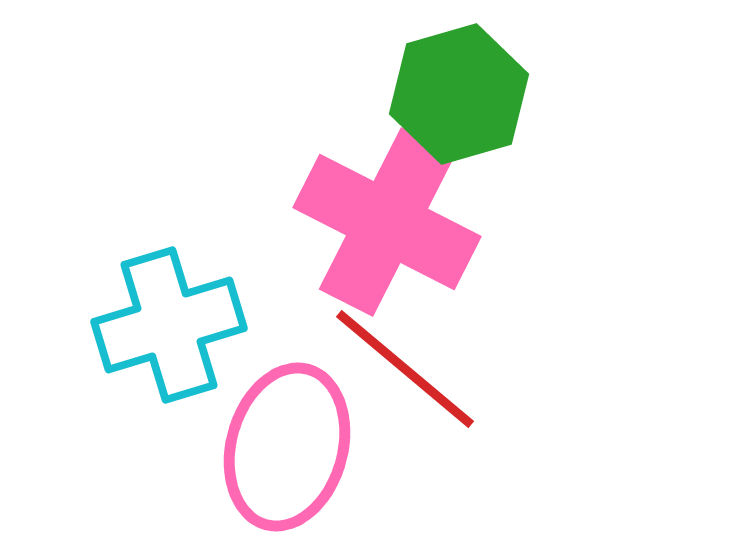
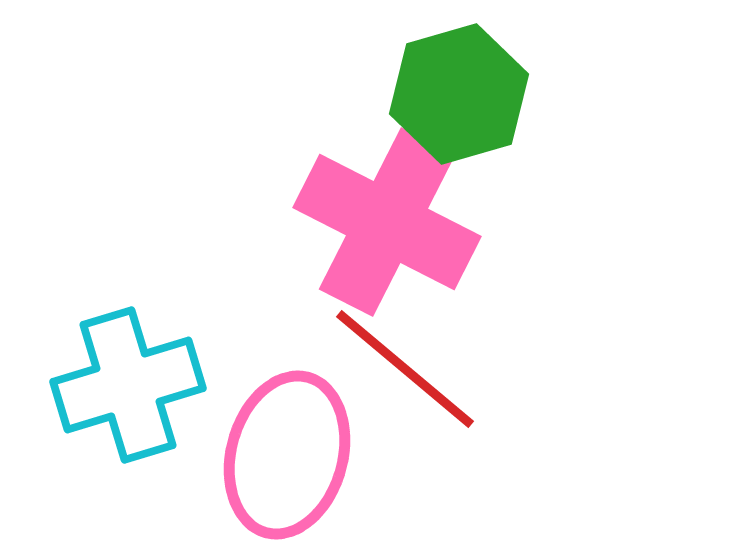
cyan cross: moved 41 px left, 60 px down
pink ellipse: moved 8 px down
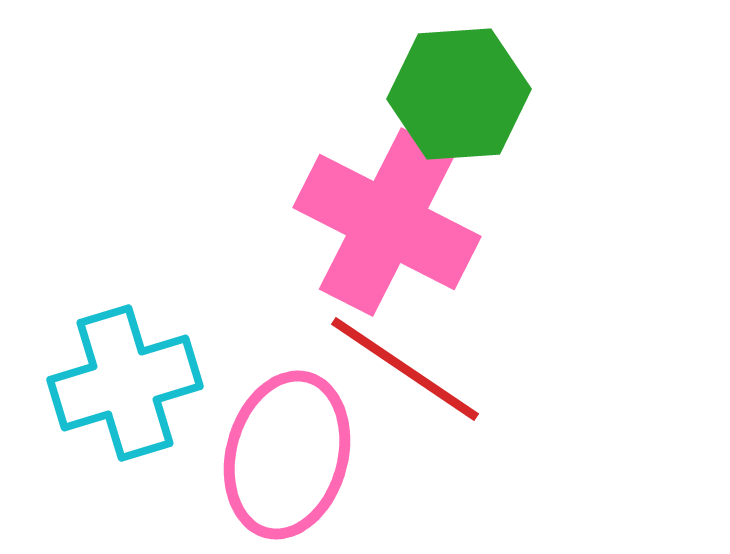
green hexagon: rotated 12 degrees clockwise
red line: rotated 6 degrees counterclockwise
cyan cross: moved 3 px left, 2 px up
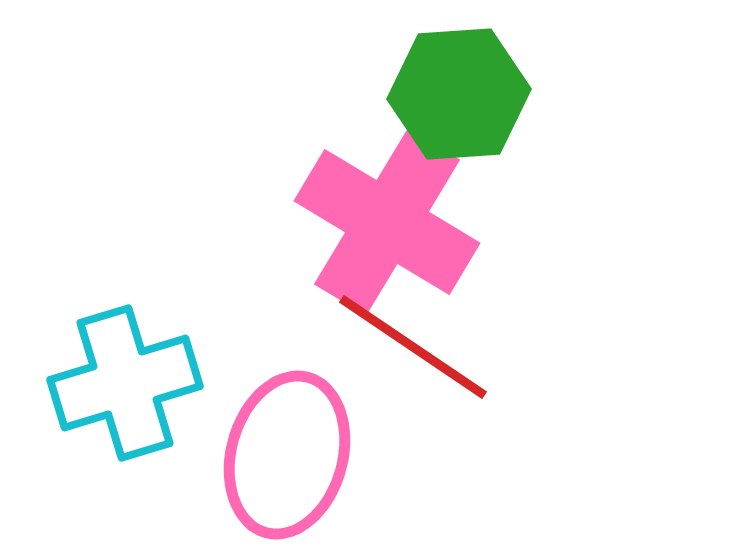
pink cross: rotated 4 degrees clockwise
red line: moved 8 px right, 22 px up
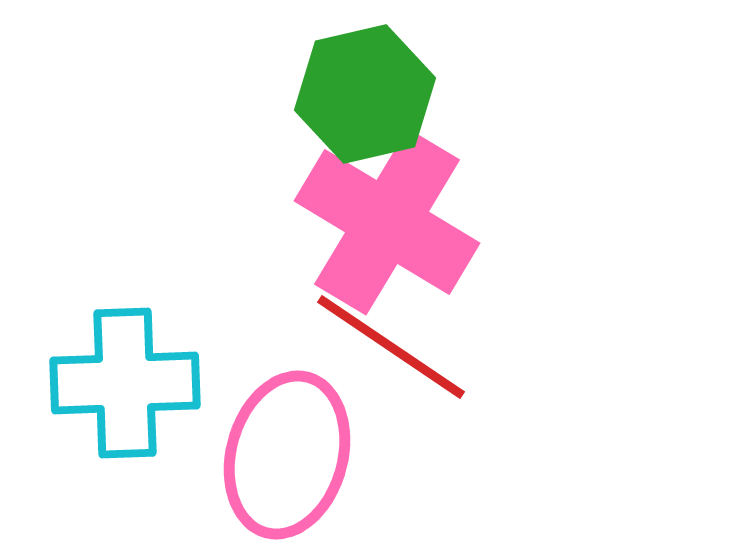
green hexagon: moved 94 px left; rotated 9 degrees counterclockwise
red line: moved 22 px left
cyan cross: rotated 15 degrees clockwise
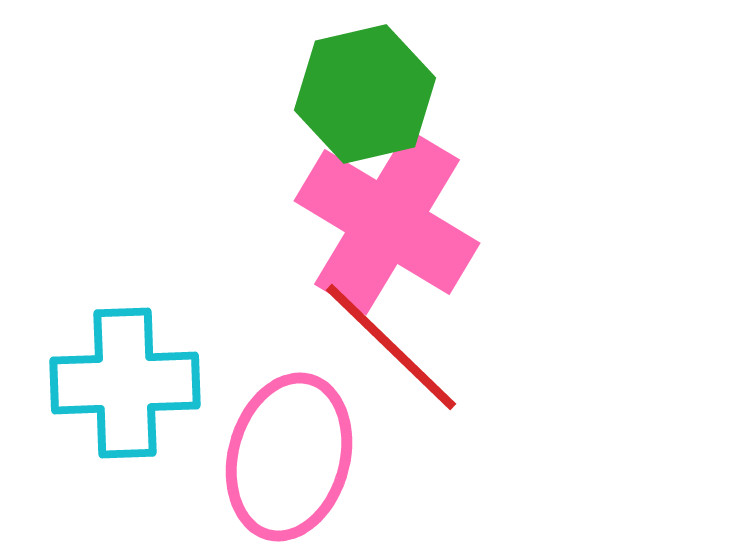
red line: rotated 10 degrees clockwise
pink ellipse: moved 2 px right, 2 px down
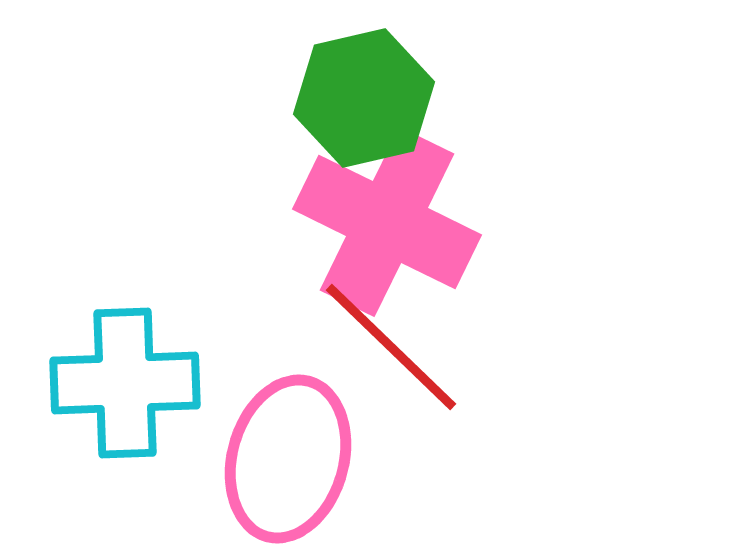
green hexagon: moved 1 px left, 4 px down
pink cross: rotated 5 degrees counterclockwise
pink ellipse: moved 1 px left, 2 px down
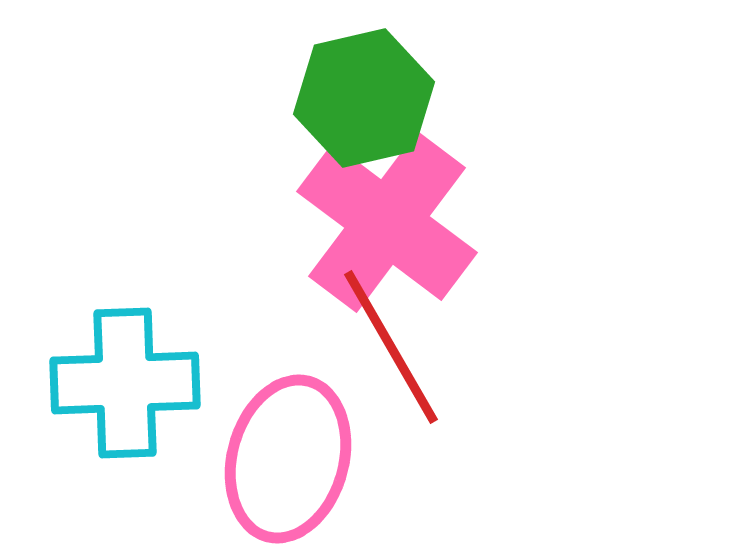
pink cross: rotated 11 degrees clockwise
red line: rotated 16 degrees clockwise
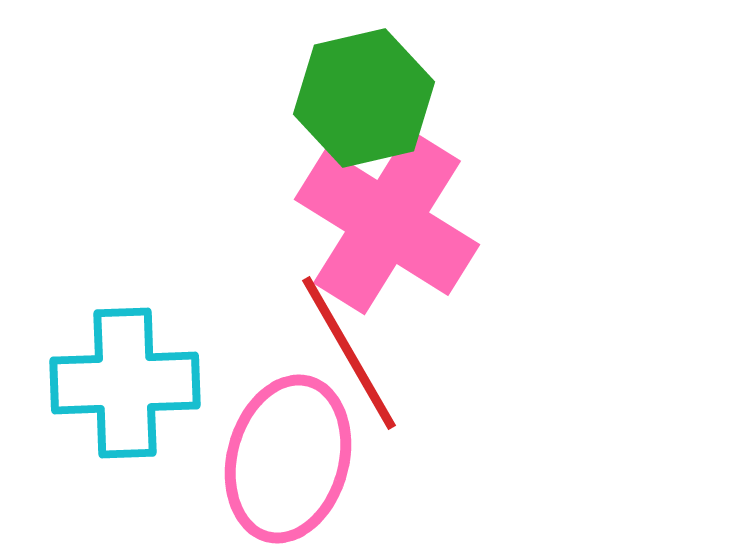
pink cross: rotated 5 degrees counterclockwise
red line: moved 42 px left, 6 px down
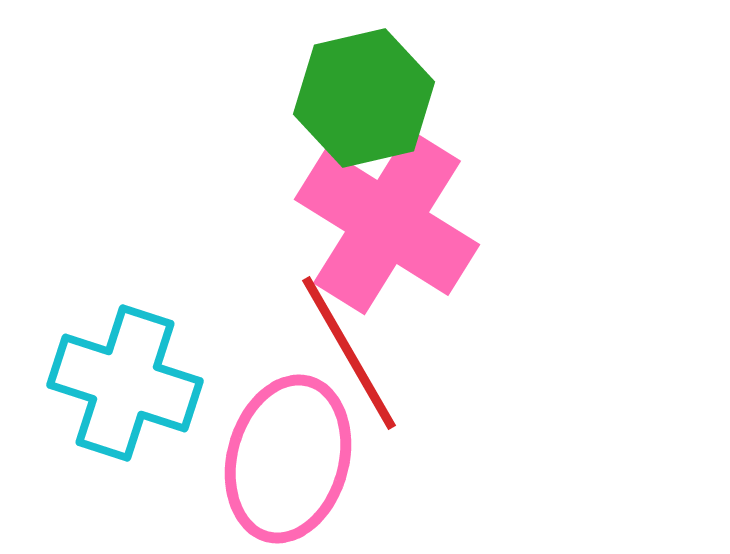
cyan cross: rotated 20 degrees clockwise
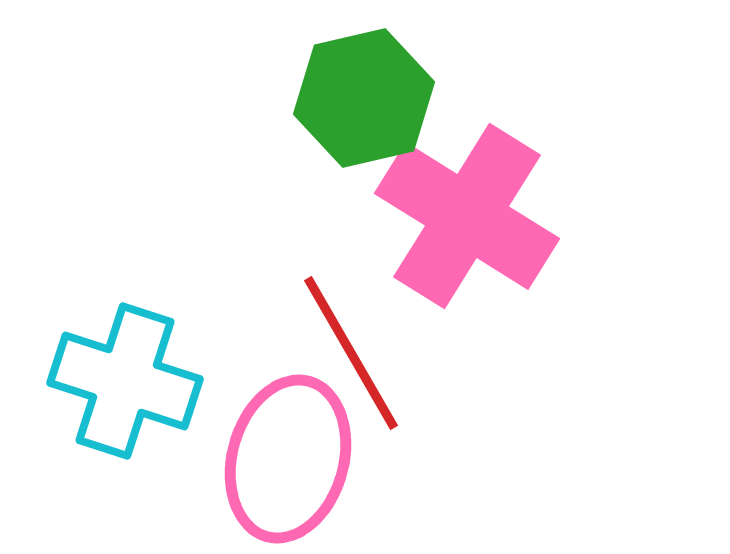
pink cross: moved 80 px right, 6 px up
red line: moved 2 px right
cyan cross: moved 2 px up
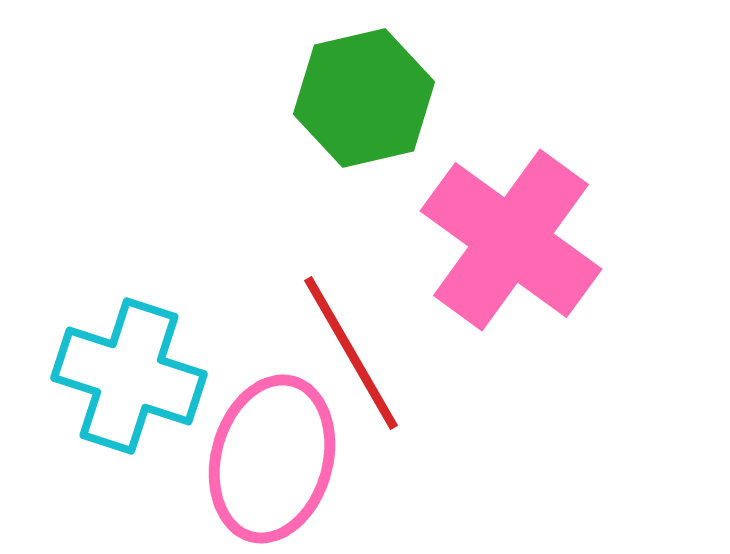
pink cross: moved 44 px right, 24 px down; rotated 4 degrees clockwise
cyan cross: moved 4 px right, 5 px up
pink ellipse: moved 16 px left
